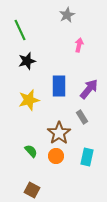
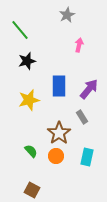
green line: rotated 15 degrees counterclockwise
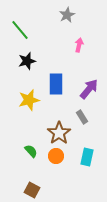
blue rectangle: moved 3 px left, 2 px up
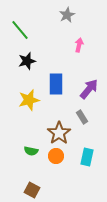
green semicircle: rotated 144 degrees clockwise
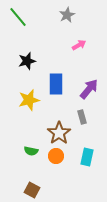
green line: moved 2 px left, 13 px up
pink arrow: rotated 48 degrees clockwise
gray rectangle: rotated 16 degrees clockwise
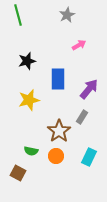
green line: moved 2 px up; rotated 25 degrees clockwise
blue rectangle: moved 2 px right, 5 px up
gray rectangle: rotated 48 degrees clockwise
brown star: moved 2 px up
cyan rectangle: moved 2 px right; rotated 12 degrees clockwise
brown square: moved 14 px left, 17 px up
